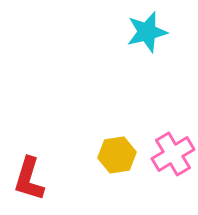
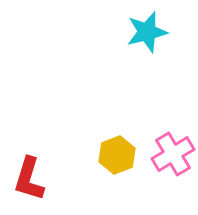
yellow hexagon: rotated 12 degrees counterclockwise
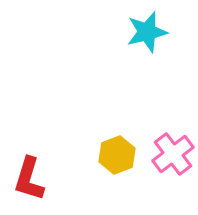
pink cross: rotated 6 degrees counterclockwise
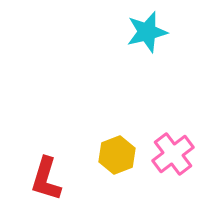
red L-shape: moved 17 px right
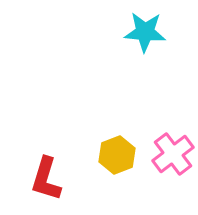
cyan star: moved 2 px left; rotated 18 degrees clockwise
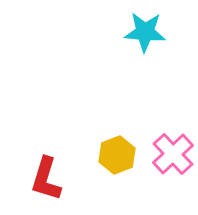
pink cross: rotated 6 degrees counterclockwise
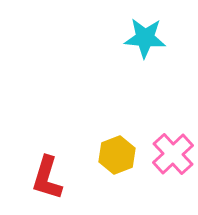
cyan star: moved 6 px down
red L-shape: moved 1 px right, 1 px up
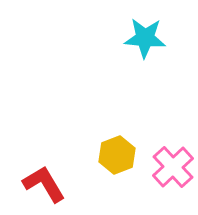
pink cross: moved 13 px down
red L-shape: moved 3 px left, 6 px down; rotated 132 degrees clockwise
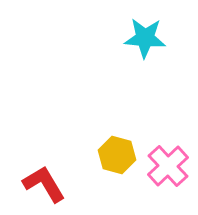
yellow hexagon: rotated 24 degrees counterclockwise
pink cross: moved 5 px left, 1 px up
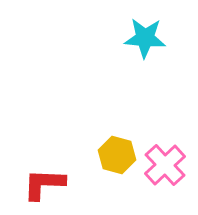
pink cross: moved 3 px left, 1 px up
red L-shape: rotated 57 degrees counterclockwise
